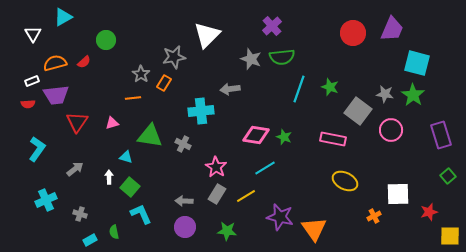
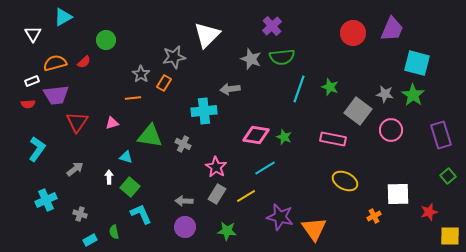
cyan cross at (201, 111): moved 3 px right
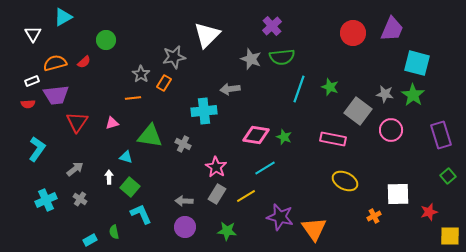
gray cross at (80, 214): moved 15 px up; rotated 16 degrees clockwise
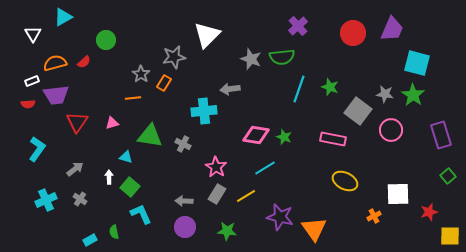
purple cross at (272, 26): moved 26 px right
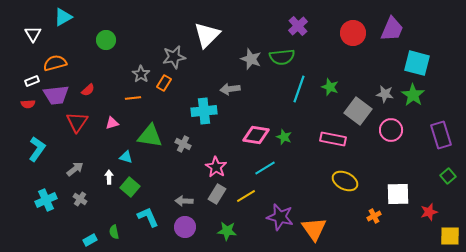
red semicircle at (84, 62): moved 4 px right, 28 px down
cyan L-shape at (141, 214): moved 7 px right, 3 px down
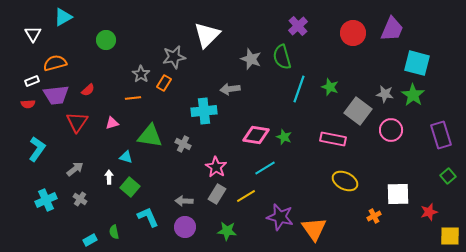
green semicircle at (282, 57): rotated 80 degrees clockwise
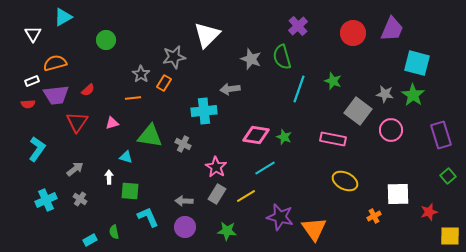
green star at (330, 87): moved 3 px right, 6 px up
green square at (130, 187): moved 4 px down; rotated 36 degrees counterclockwise
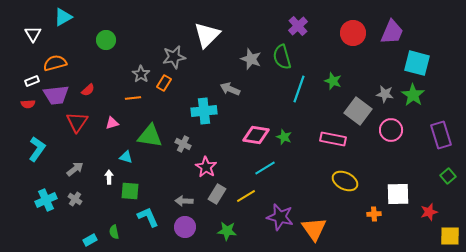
purple trapezoid at (392, 29): moved 3 px down
gray arrow at (230, 89): rotated 30 degrees clockwise
pink star at (216, 167): moved 10 px left
gray cross at (80, 199): moved 5 px left
orange cross at (374, 216): moved 2 px up; rotated 24 degrees clockwise
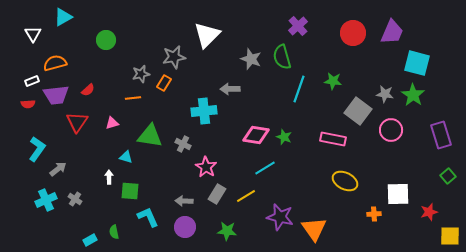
gray star at (141, 74): rotated 24 degrees clockwise
green star at (333, 81): rotated 12 degrees counterclockwise
gray arrow at (230, 89): rotated 24 degrees counterclockwise
gray arrow at (75, 169): moved 17 px left
